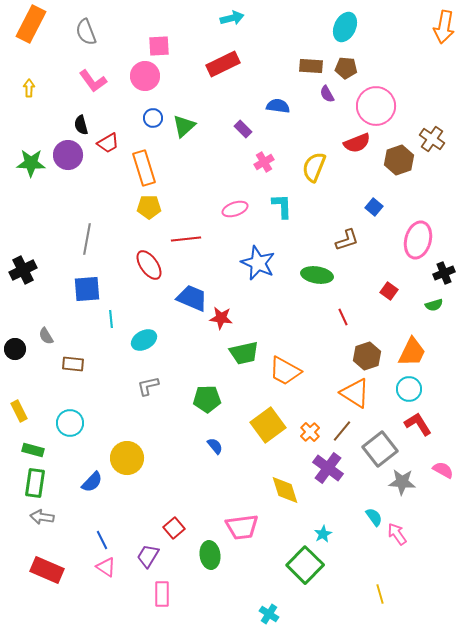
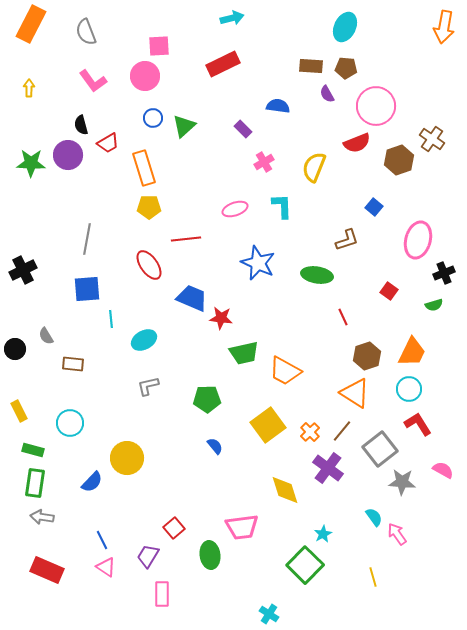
yellow line at (380, 594): moved 7 px left, 17 px up
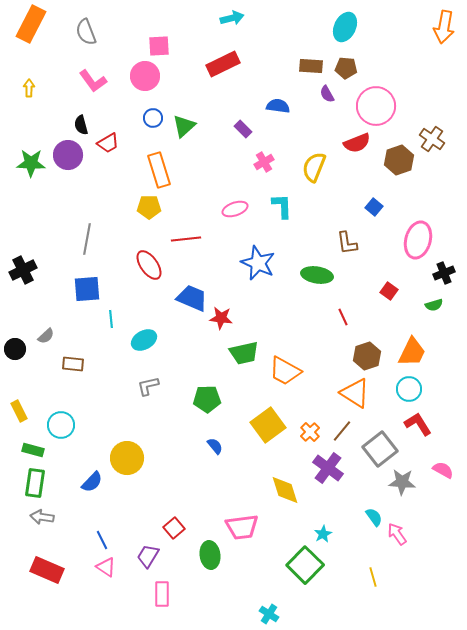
orange rectangle at (144, 168): moved 15 px right, 2 px down
brown L-shape at (347, 240): moved 3 px down; rotated 100 degrees clockwise
gray semicircle at (46, 336): rotated 102 degrees counterclockwise
cyan circle at (70, 423): moved 9 px left, 2 px down
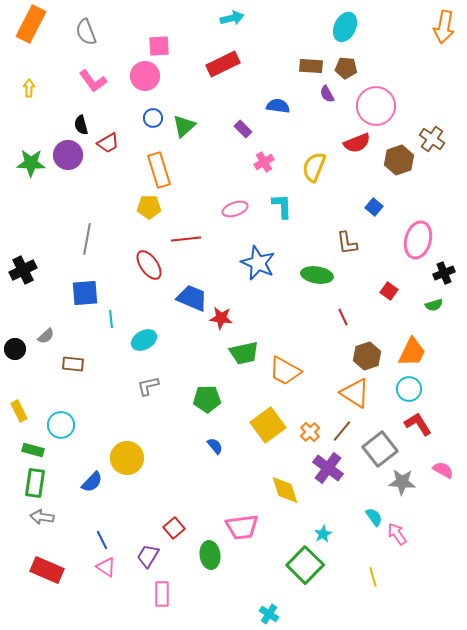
blue square at (87, 289): moved 2 px left, 4 px down
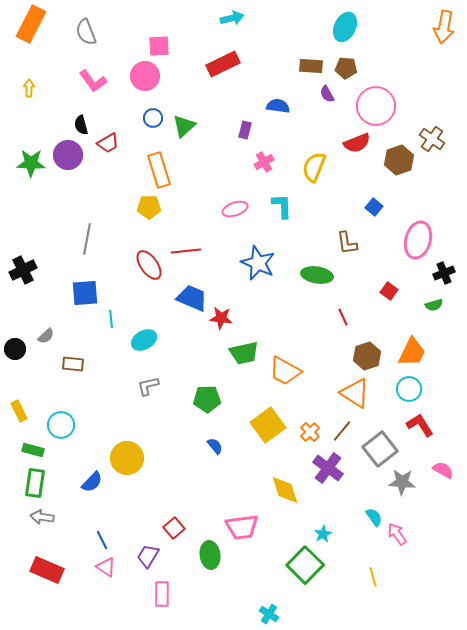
purple rectangle at (243, 129): moved 2 px right, 1 px down; rotated 60 degrees clockwise
red line at (186, 239): moved 12 px down
red L-shape at (418, 424): moved 2 px right, 1 px down
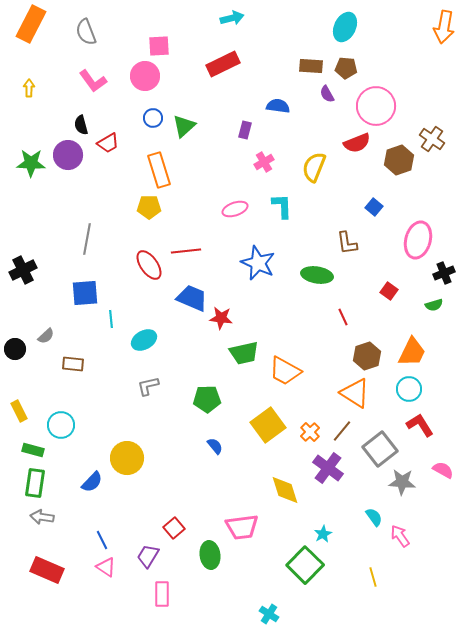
pink arrow at (397, 534): moved 3 px right, 2 px down
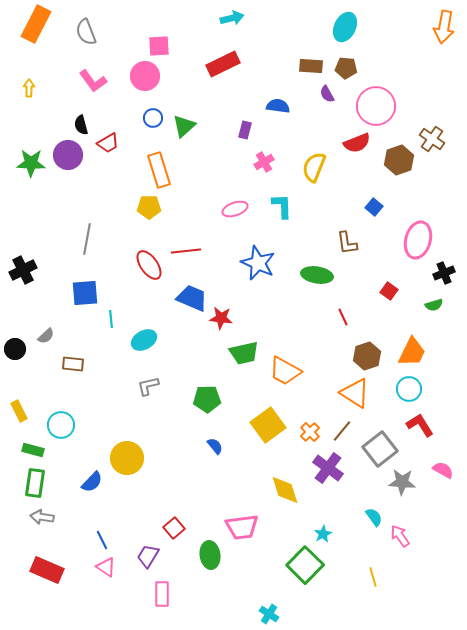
orange rectangle at (31, 24): moved 5 px right
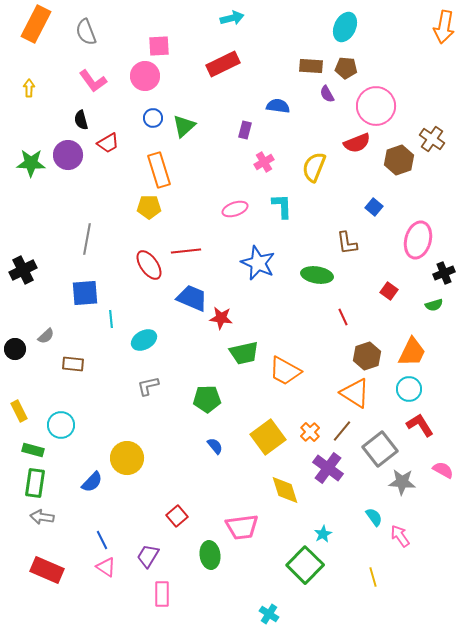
black semicircle at (81, 125): moved 5 px up
yellow square at (268, 425): moved 12 px down
red square at (174, 528): moved 3 px right, 12 px up
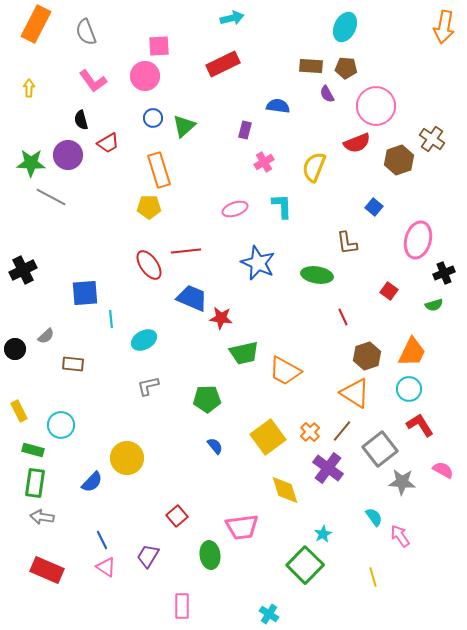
gray line at (87, 239): moved 36 px left, 42 px up; rotated 72 degrees counterclockwise
pink rectangle at (162, 594): moved 20 px right, 12 px down
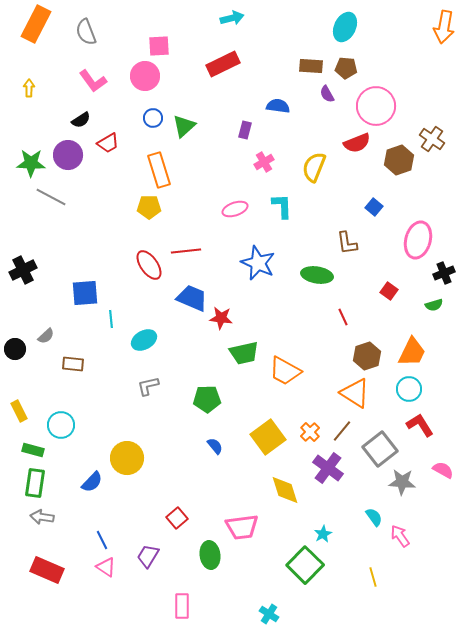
black semicircle at (81, 120): rotated 108 degrees counterclockwise
red square at (177, 516): moved 2 px down
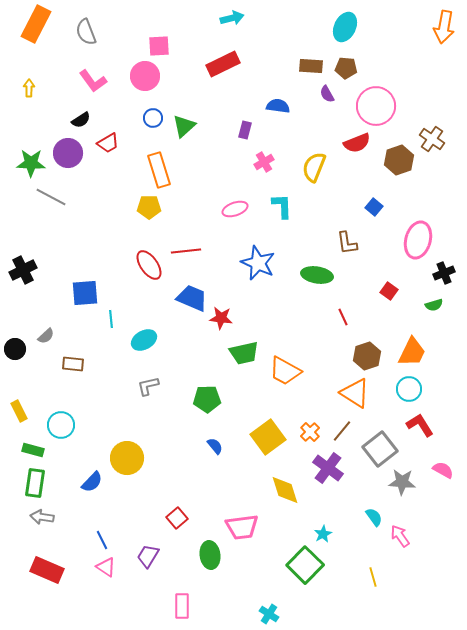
purple circle at (68, 155): moved 2 px up
